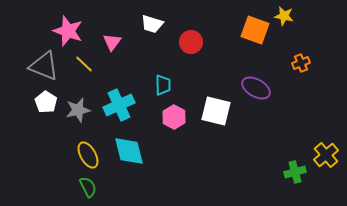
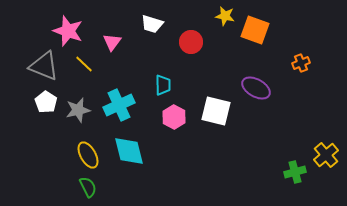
yellow star: moved 59 px left
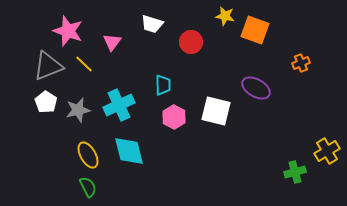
gray triangle: moved 4 px right; rotated 44 degrees counterclockwise
yellow cross: moved 1 px right, 4 px up; rotated 10 degrees clockwise
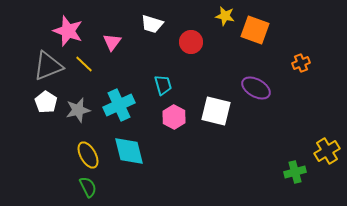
cyan trapezoid: rotated 15 degrees counterclockwise
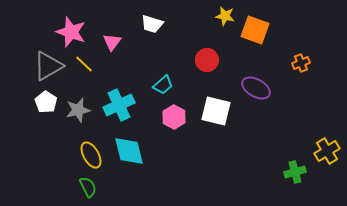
pink star: moved 3 px right, 1 px down
red circle: moved 16 px right, 18 px down
gray triangle: rotated 8 degrees counterclockwise
cyan trapezoid: rotated 65 degrees clockwise
yellow ellipse: moved 3 px right
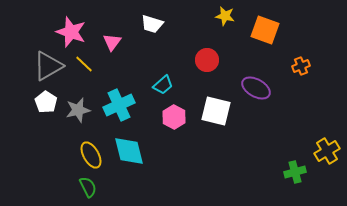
orange square: moved 10 px right
orange cross: moved 3 px down
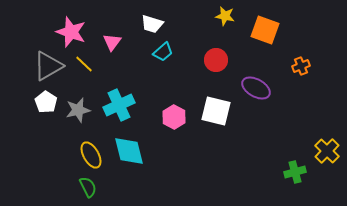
red circle: moved 9 px right
cyan trapezoid: moved 33 px up
yellow cross: rotated 15 degrees counterclockwise
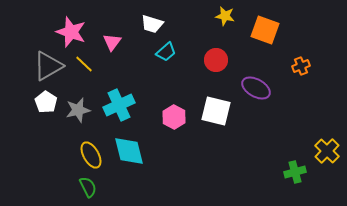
cyan trapezoid: moved 3 px right
